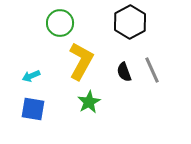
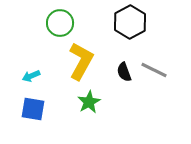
gray line: moved 2 px right; rotated 40 degrees counterclockwise
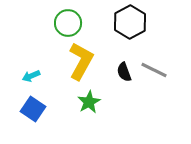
green circle: moved 8 px right
blue square: rotated 25 degrees clockwise
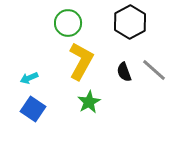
gray line: rotated 16 degrees clockwise
cyan arrow: moved 2 px left, 2 px down
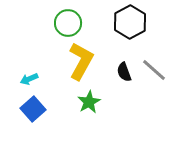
cyan arrow: moved 1 px down
blue square: rotated 15 degrees clockwise
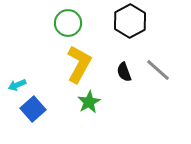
black hexagon: moved 1 px up
yellow L-shape: moved 2 px left, 3 px down
gray line: moved 4 px right
cyan arrow: moved 12 px left, 6 px down
